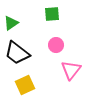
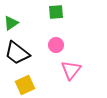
green square: moved 4 px right, 2 px up
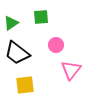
green square: moved 15 px left, 5 px down
yellow square: rotated 18 degrees clockwise
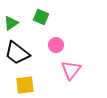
green square: rotated 28 degrees clockwise
